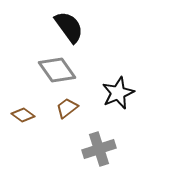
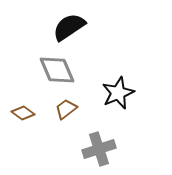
black semicircle: rotated 88 degrees counterclockwise
gray diamond: rotated 12 degrees clockwise
brown trapezoid: moved 1 px left, 1 px down
brown diamond: moved 2 px up
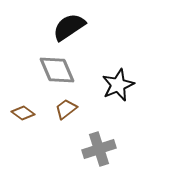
black star: moved 8 px up
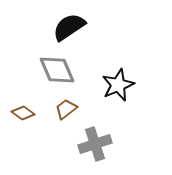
gray cross: moved 4 px left, 5 px up
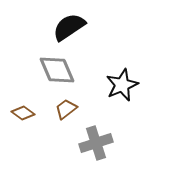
black star: moved 4 px right
gray cross: moved 1 px right, 1 px up
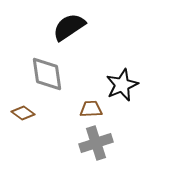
gray diamond: moved 10 px left, 4 px down; rotated 15 degrees clockwise
brown trapezoid: moved 25 px right; rotated 35 degrees clockwise
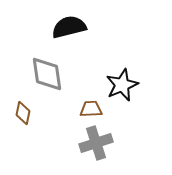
black semicircle: rotated 20 degrees clockwise
brown diamond: rotated 65 degrees clockwise
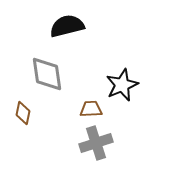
black semicircle: moved 2 px left, 1 px up
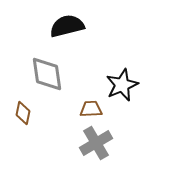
gray cross: rotated 12 degrees counterclockwise
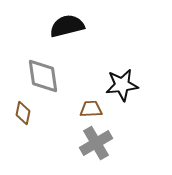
gray diamond: moved 4 px left, 2 px down
black star: rotated 16 degrees clockwise
